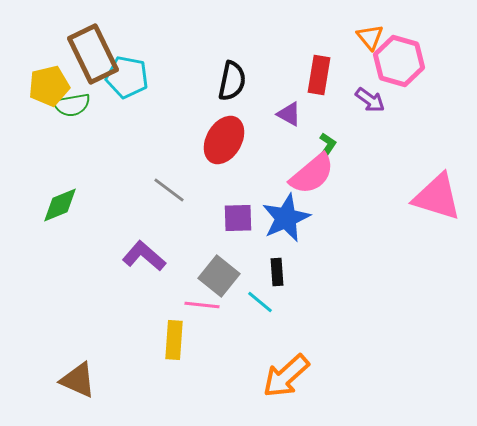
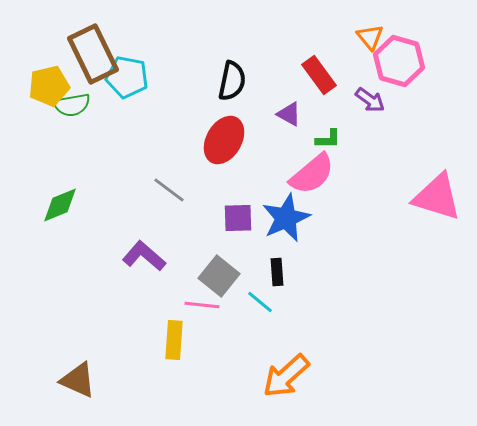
red rectangle: rotated 45 degrees counterclockwise
green L-shape: moved 1 px right, 7 px up; rotated 56 degrees clockwise
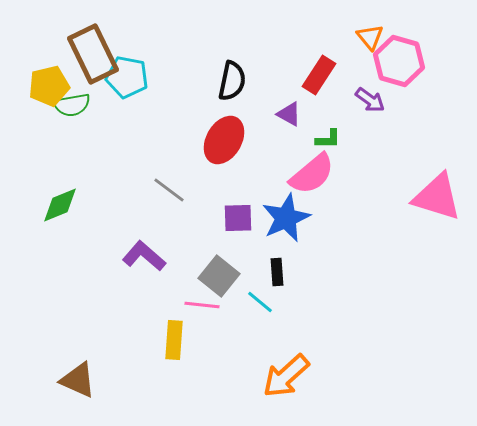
red rectangle: rotated 69 degrees clockwise
